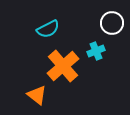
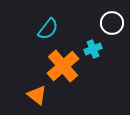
cyan semicircle: rotated 25 degrees counterclockwise
cyan cross: moved 3 px left, 2 px up
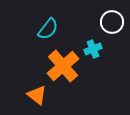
white circle: moved 1 px up
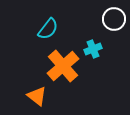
white circle: moved 2 px right, 3 px up
orange triangle: moved 1 px down
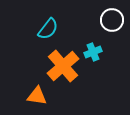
white circle: moved 2 px left, 1 px down
cyan cross: moved 3 px down
orange triangle: rotated 30 degrees counterclockwise
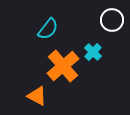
cyan cross: rotated 24 degrees counterclockwise
orange triangle: rotated 20 degrees clockwise
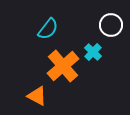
white circle: moved 1 px left, 5 px down
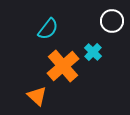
white circle: moved 1 px right, 4 px up
orange triangle: rotated 15 degrees clockwise
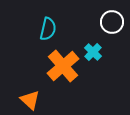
white circle: moved 1 px down
cyan semicircle: rotated 25 degrees counterclockwise
orange triangle: moved 7 px left, 4 px down
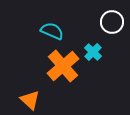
cyan semicircle: moved 4 px right, 2 px down; rotated 80 degrees counterclockwise
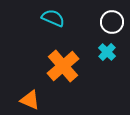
cyan semicircle: moved 1 px right, 13 px up
cyan cross: moved 14 px right
orange triangle: rotated 20 degrees counterclockwise
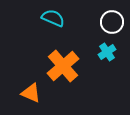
cyan cross: rotated 12 degrees clockwise
orange triangle: moved 1 px right, 7 px up
